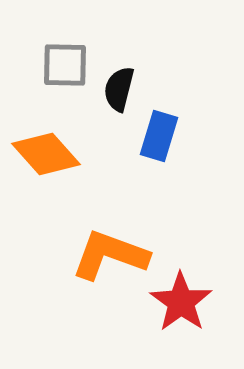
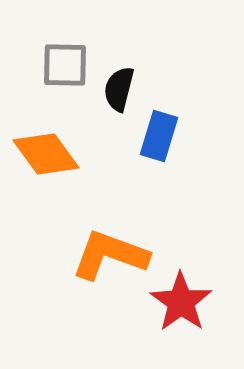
orange diamond: rotated 6 degrees clockwise
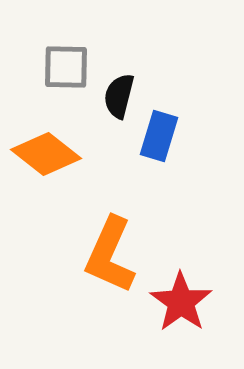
gray square: moved 1 px right, 2 px down
black semicircle: moved 7 px down
orange diamond: rotated 16 degrees counterclockwise
orange L-shape: rotated 86 degrees counterclockwise
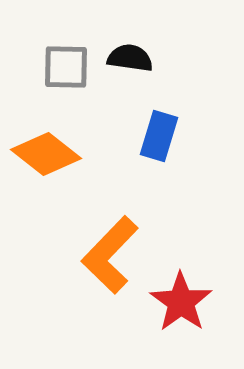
black semicircle: moved 11 px right, 38 px up; rotated 84 degrees clockwise
orange L-shape: rotated 20 degrees clockwise
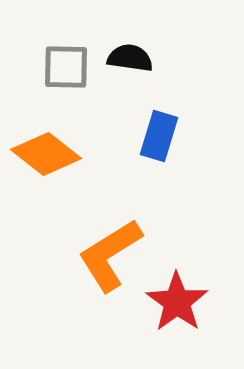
orange L-shape: rotated 14 degrees clockwise
red star: moved 4 px left
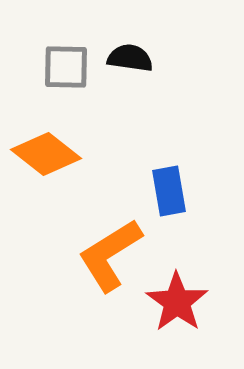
blue rectangle: moved 10 px right, 55 px down; rotated 27 degrees counterclockwise
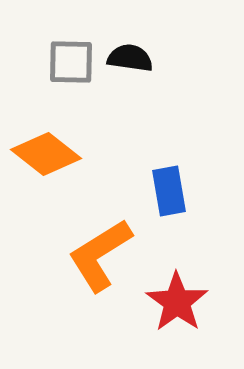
gray square: moved 5 px right, 5 px up
orange L-shape: moved 10 px left
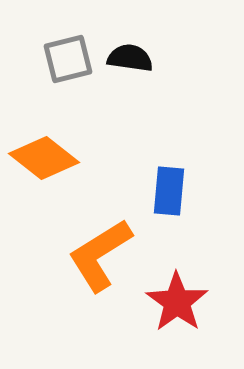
gray square: moved 3 px left, 3 px up; rotated 15 degrees counterclockwise
orange diamond: moved 2 px left, 4 px down
blue rectangle: rotated 15 degrees clockwise
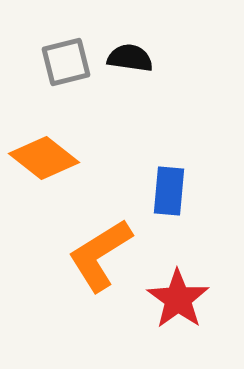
gray square: moved 2 px left, 3 px down
red star: moved 1 px right, 3 px up
